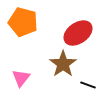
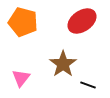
red ellipse: moved 4 px right, 12 px up
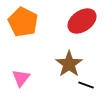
orange pentagon: rotated 12 degrees clockwise
brown star: moved 6 px right
black line: moved 2 px left
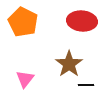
red ellipse: rotated 40 degrees clockwise
pink triangle: moved 4 px right, 1 px down
black line: rotated 21 degrees counterclockwise
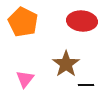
brown star: moved 3 px left
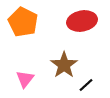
red ellipse: rotated 16 degrees counterclockwise
brown star: moved 2 px left, 1 px down
black line: rotated 42 degrees counterclockwise
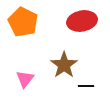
black line: moved 1 px down; rotated 42 degrees clockwise
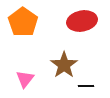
orange pentagon: rotated 8 degrees clockwise
